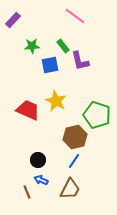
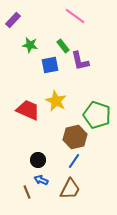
green star: moved 2 px left, 1 px up; rotated 14 degrees clockwise
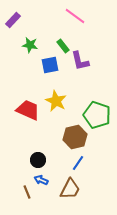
blue line: moved 4 px right, 2 px down
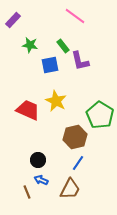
green pentagon: moved 3 px right; rotated 12 degrees clockwise
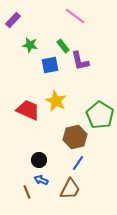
black circle: moved 1 px right
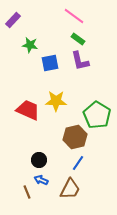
pink line: moved 1 px left
green rectangle: moved 15 px right, 7 px up; rotated 16 degrees counterclockwise
blue square: moved 2 px up
yellow star: rotated 25 degrees counterclockwise
green pentagon: moved 3 px left
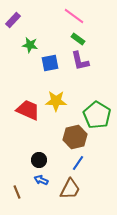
brown line: moved 10 px left
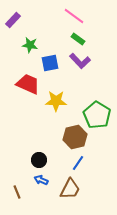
purple L-shape: rotated 30 degrees counterclockwise
red trapezoid: moved 26 px up
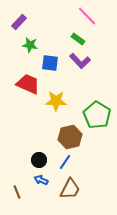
pink line: moved 13 px right; rotated 10 degrees clockwise
purple rectangle: moved 6 px right, 2 px down
blue square: rotated 18 degrees clockwise
brown hexagon: moved 5 px left
blue line: moved 13 px left, 1 px up
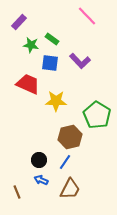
green rectangle: moved 26 px left
green star: moved 1 px right
